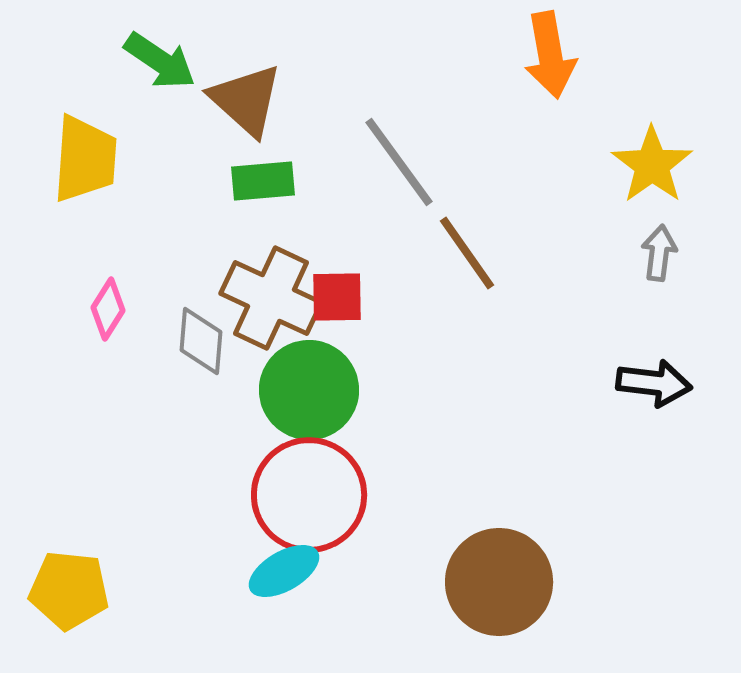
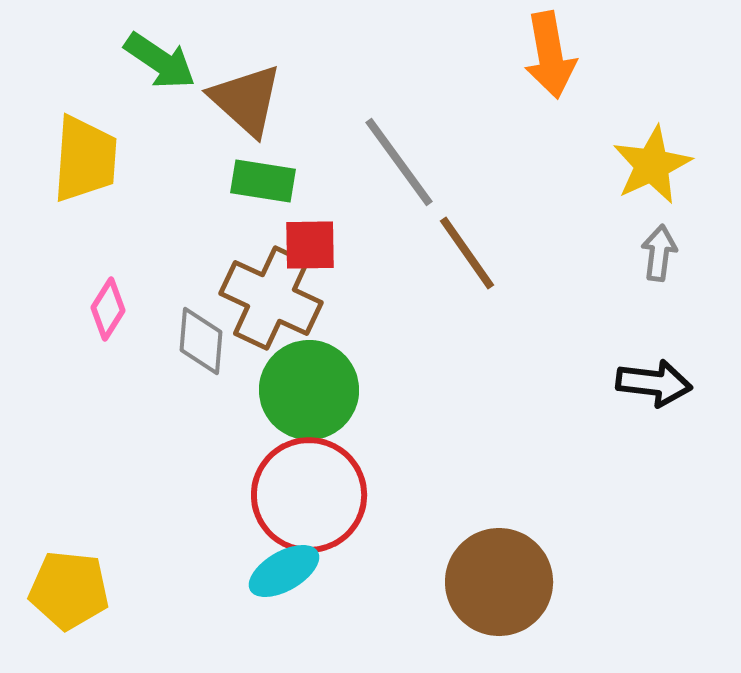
yellow star: rotated 10 degrees clockwise
green rectangle: rotated 14 degrees clockwise
red square: moved 27 px left, 52 px up
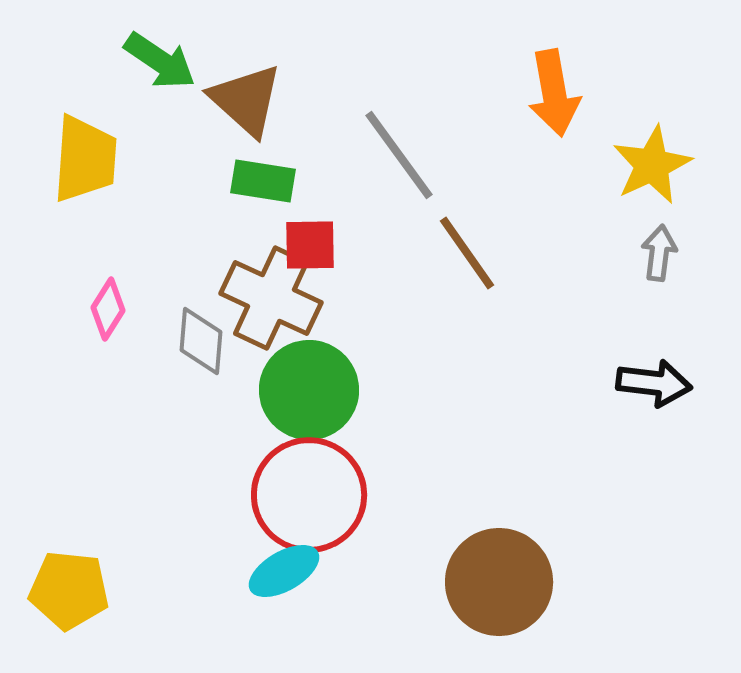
orange arrow: moved 4 px right, 38 px down
gray line: moved 7 px up
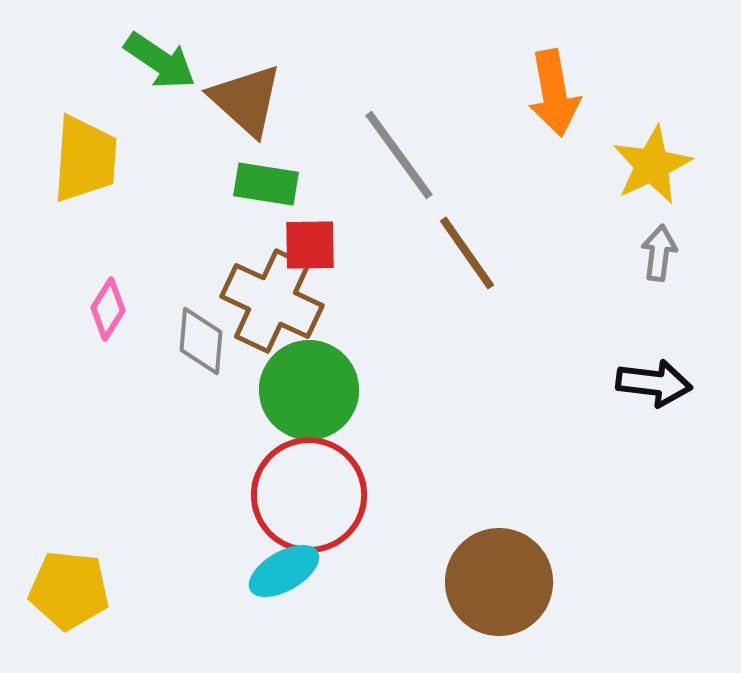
green rectangle: moved 3 px right, 3 px down
brown cross: moved 1 px right, 3 px down
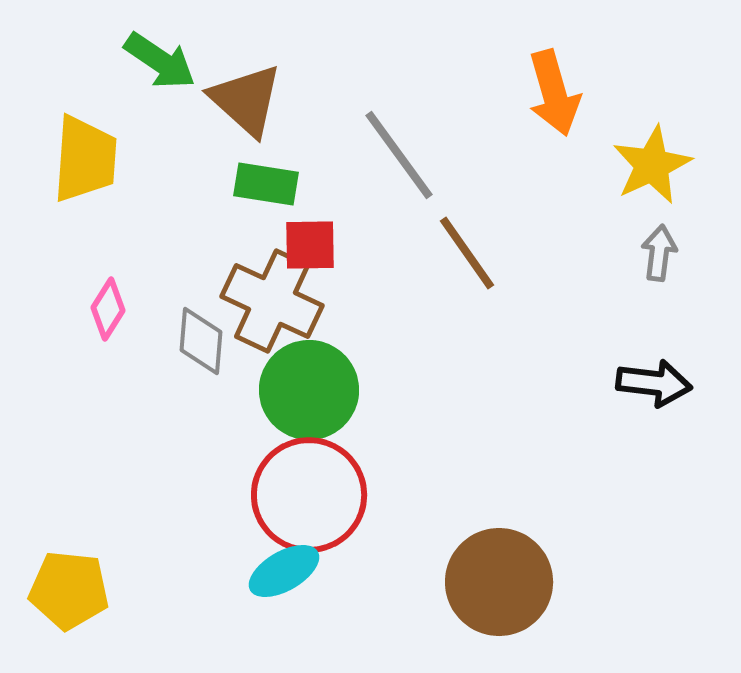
orange arrow: rotated 6 degrees counterclockwise
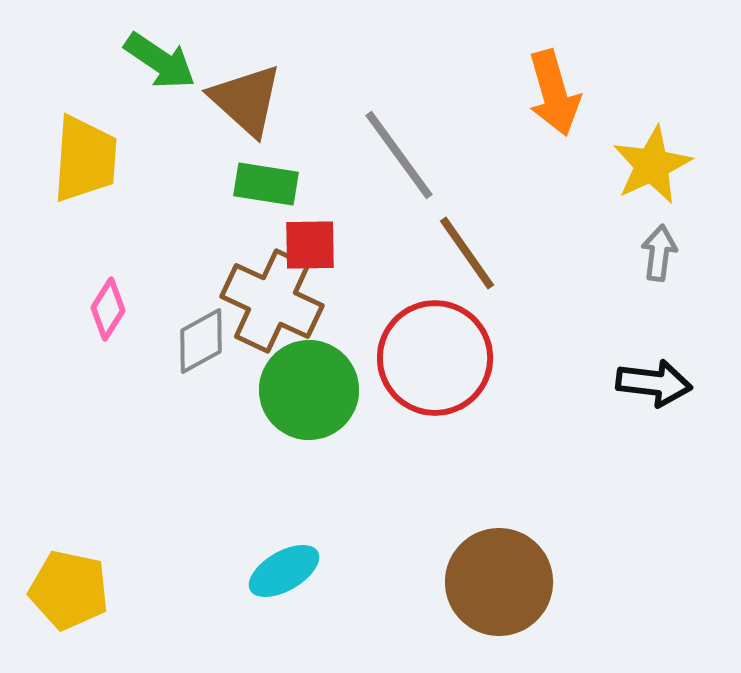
gray diamond: rotated 56 degrees clockwise
red circle: moved 126 px right, 137 px up
yellow pentagon: rotated 6 degrees clockwise
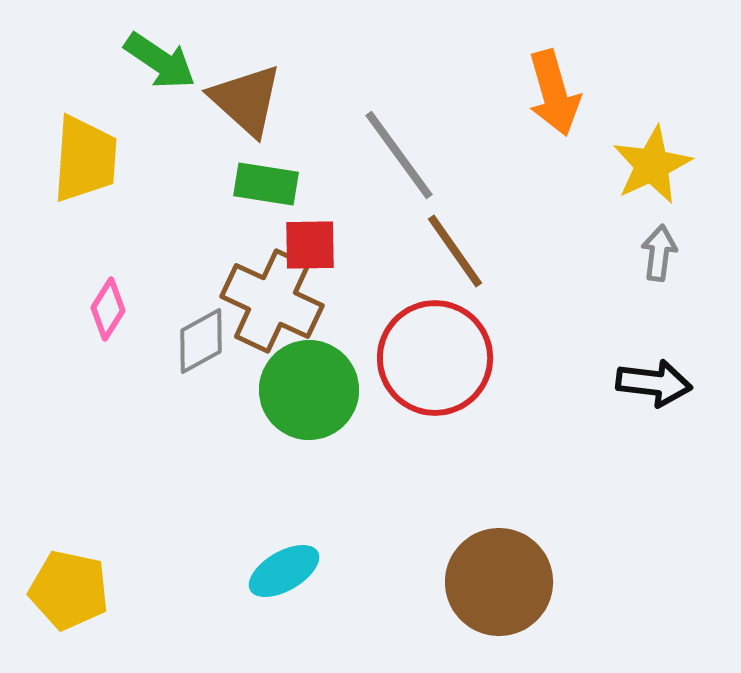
brown line: moved 12 px left, 2 px up
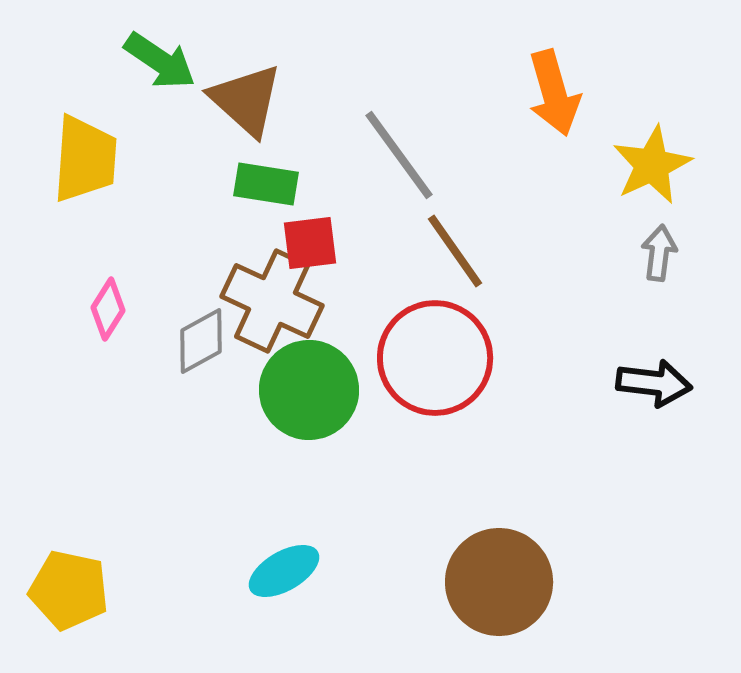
red square: moved 2 px up; rotated 6 degrees counterclockwise
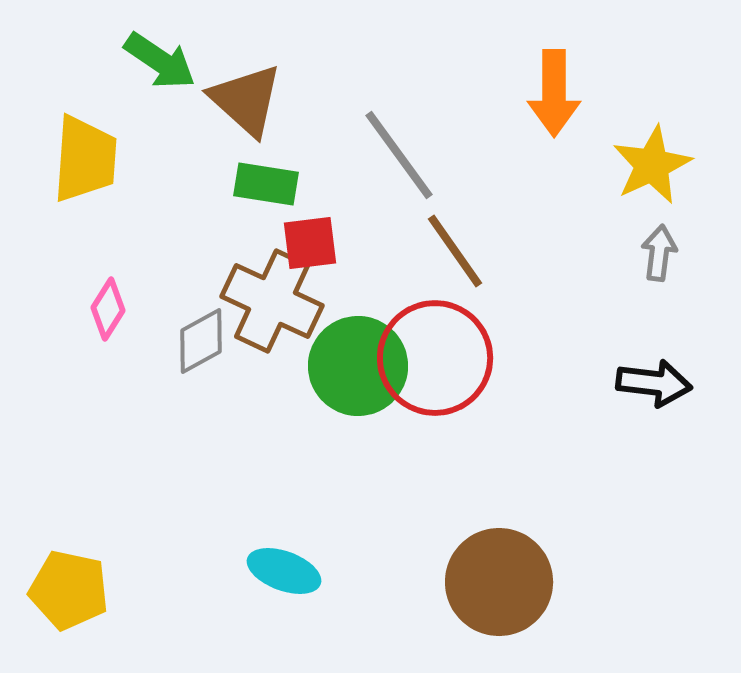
orange arrow: rotated 16 degrees clockwise
green circle: moved 49 px right, 24 px up
cyan ellipse: rotated 50 degrees clockwise
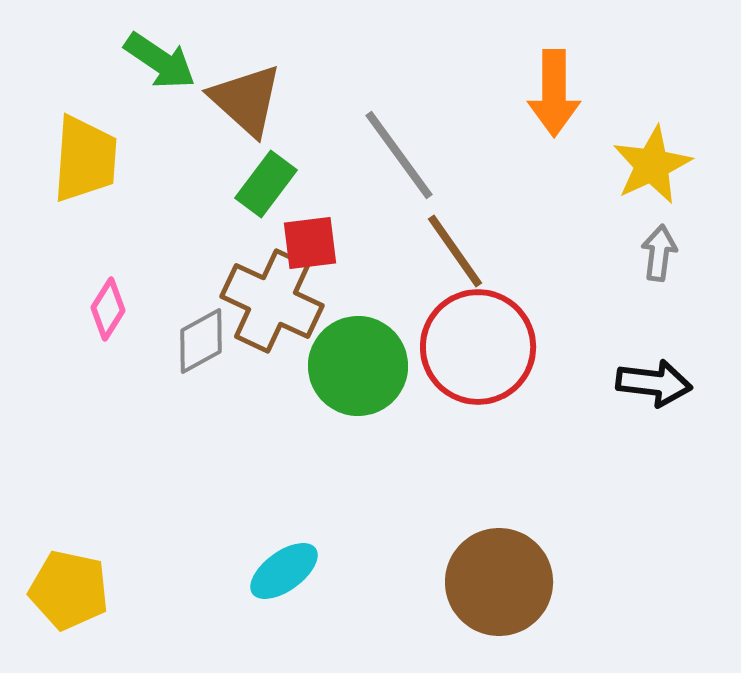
green rectangle: rotated 62 degrees counterclockwise
red circle: moved 43 px right, 11 px up
cyan ellipse: rotated 56 degrees counterclockwise
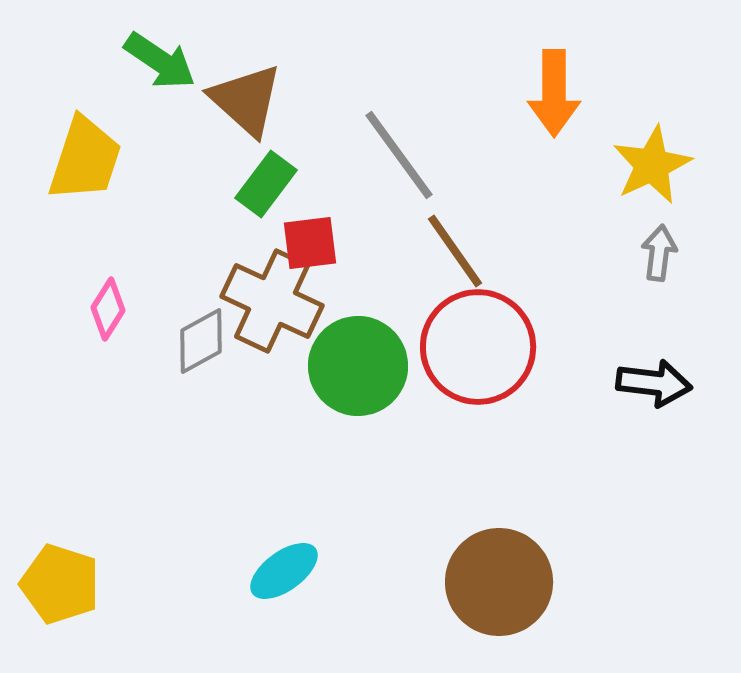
yellow trapezoid: rotated 14 degrees clockwise
yellow pentagon: moved 9 px left, 6 px up; rotated 6 degrees clockwise
